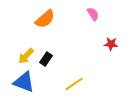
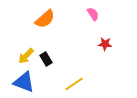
red star: moved 6 px left
black rectangle: rotated 64 degrees counterclockwise
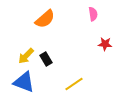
pink semicircle: rotated 24 degrees clockwise
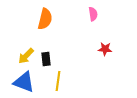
orange semicircle: rotated 35 degrees counterclockwise
red star: moved 5 px down
black rectangle: rotated 24 degrees clockwise
yellow line: moved 16 px left, 3 px up; rotated 48 degrees counterclockwise
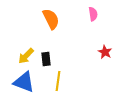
orange semicircle: moved 6 px right; rotated 40 degrees counterclockwise
red star: moved 3 px down; rotated 24 degrees clockwise
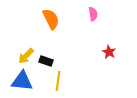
red star: moved 4 px right
black rectangle: moved 2 px down; rotated 64 degrees counterclockwise
blue triangle: moved 2 px left, 1 px up; rotated 15 degrees counterclockwise
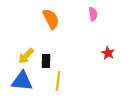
red star: moved 1 px left, 1 px down
black rectangle: rotated 72 degrees clockwise
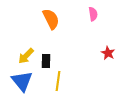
blue triangle: rotated 45 degrees clockwise
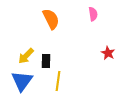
blue triangle: rotated 15 degrees clockwise
